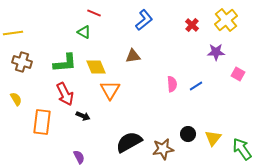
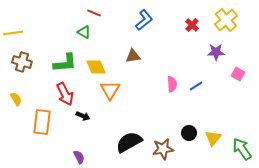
black circle: moved 1 px right, 1 px up
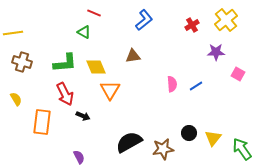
red cross: rotated 16 degrees clockwise
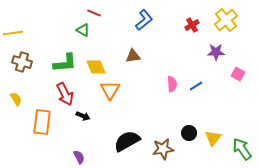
green triangle: moved 1 px left, 2 px up
black semicircle: moved 2 px left, 1 px up
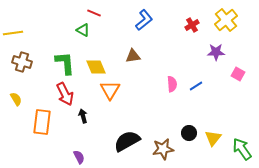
green L-shape: rotated 90 degrees counterclockwise
black arrow: rotated 128 degrees counterclockwise
